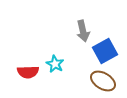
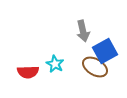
brown ellipse: moved 8 px left, 14 px up
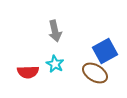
gray arrow: moved 28 px left
brown ellipse: moved 6 px down
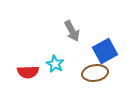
gray arrow: moved 17 px right; rotated 15 degrees counterclockwise
brown ellipse: rotated 40 degrees counterclockwise
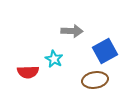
gray arrow: rotated 60 degrees counterclockwise
cyan star: moved 1 px left, 5 px up
brown ellipse: moved 7 px down
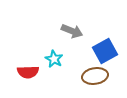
gray arrow: rotated 20 degrees clockwise
brown ellipse: moved 4 px up
